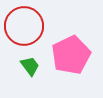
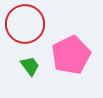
red circle: moved 1 px right, 2 px up
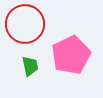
green trapezoid: rotated 25 degrees clockwise
